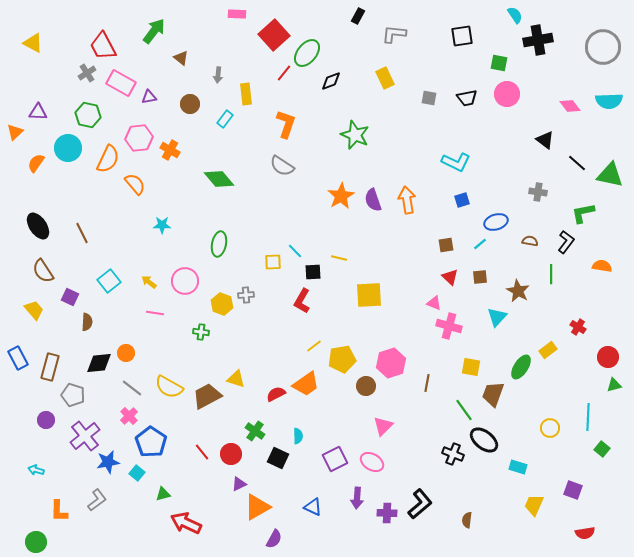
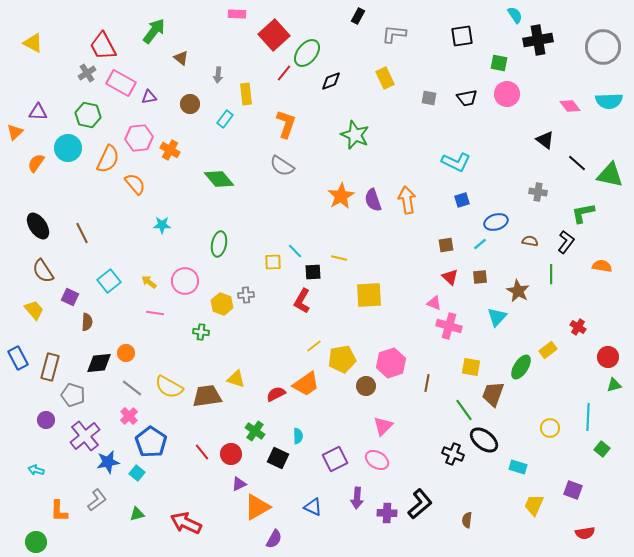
brown trapezoid at (207, 396): rotated 20 degrees clockwise
pink ellipse at (372, 462): moved 5 px right, 2 px up
green triangle at (163, 494): moved 26 px left, 20 px down
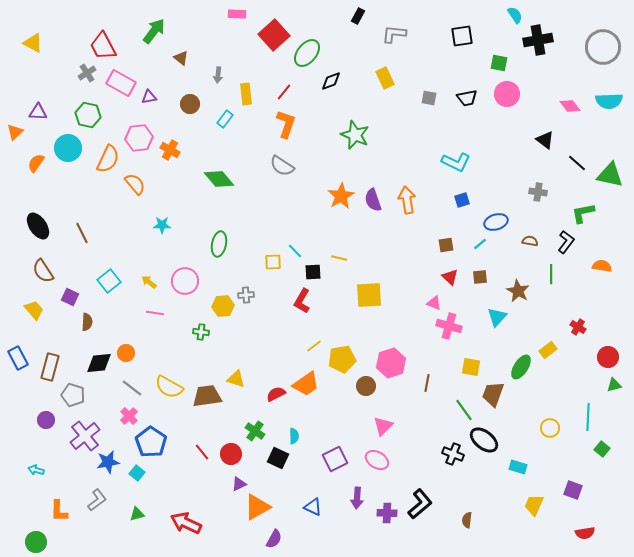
red line at (284, 73): moved 19 px down
yellow hexagon at (222, 304): moved 1 px right, 2 px down; rotated 25 degrees counterclockwise
cyan semicircle at (298, 436): moved 4 px left
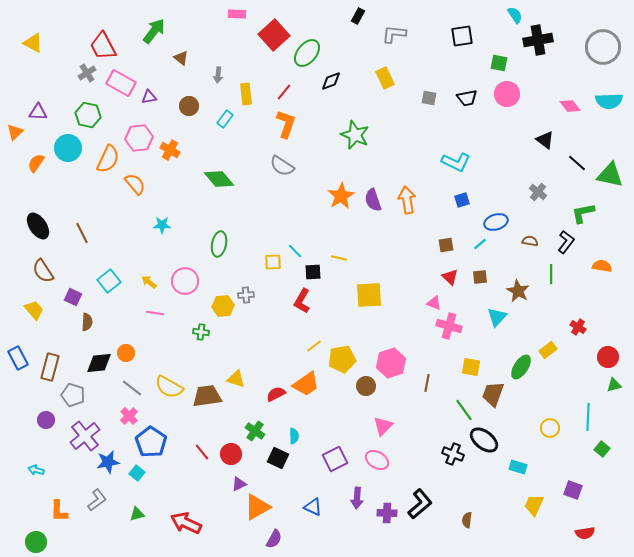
brown circle at (190, 104): moved 1 px left, 2 px down
gray cross at (538, 192): rotated 30 degrees clockwise
purple square at (70, 297): moved 3 px right
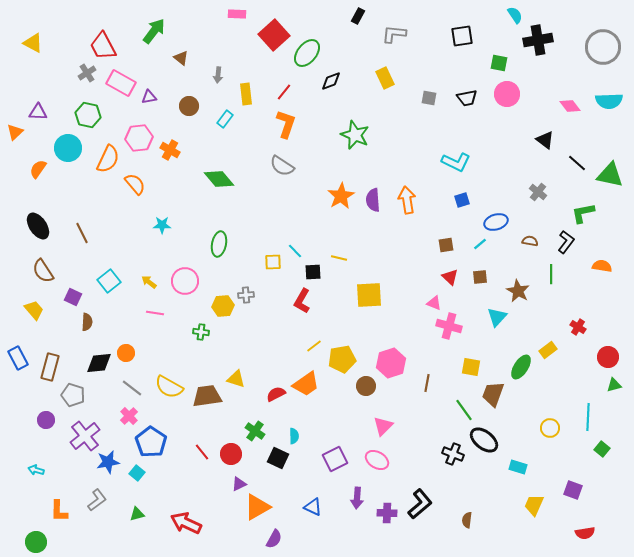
orange semicircle at (36, 163): moved 2 px right, 6 px down
purple semicircle at (373, 200): rotated 15 degrees clockwise
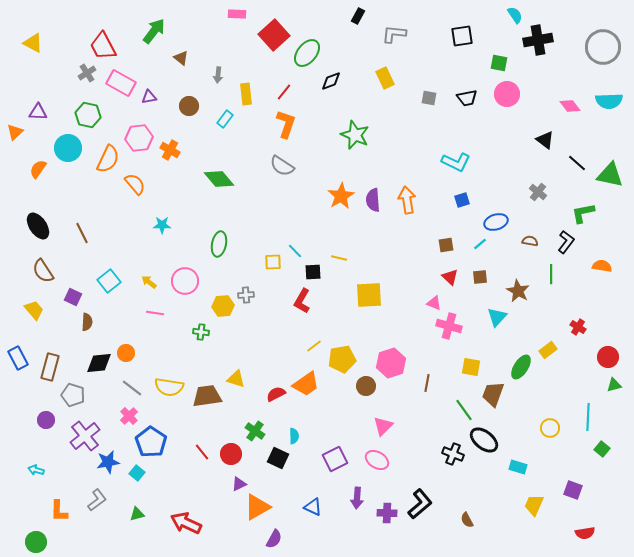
yellow semicircle at (169, 387): rotated 20 degrees counterclockwise
brown semicircle at (467, 520): rotated 35 degrees counterclockwise
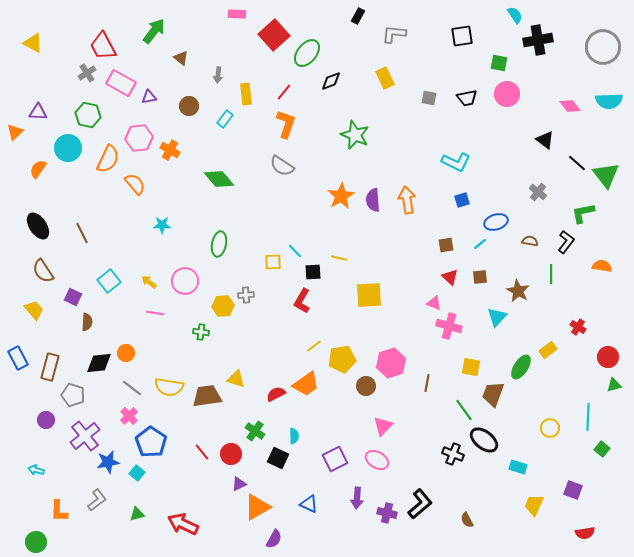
green triangle at (610, 175): moved 4 px left; rotated 40 degrees clockwise
blue triangle at (313, 507): moved 4 px left, 3 px up
purple cross at (387, 513): rotated 12 degrees clockwise
red arrow at (186, 523): moved 3 px left, 1 px down
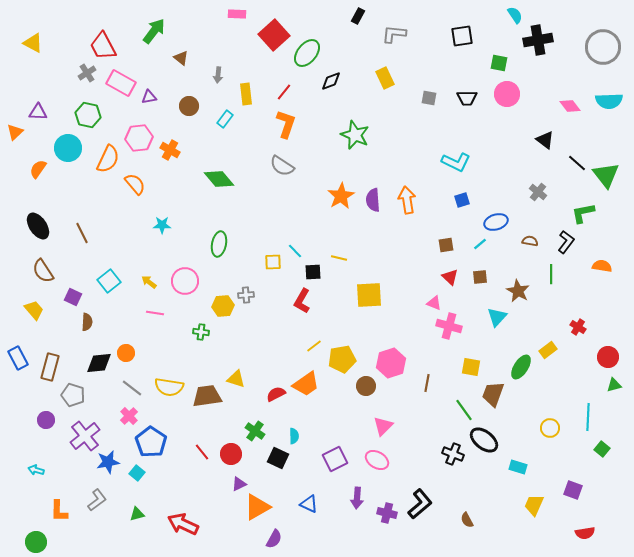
black trapezoid at (467, 98): rotated 10 degrees clockwise
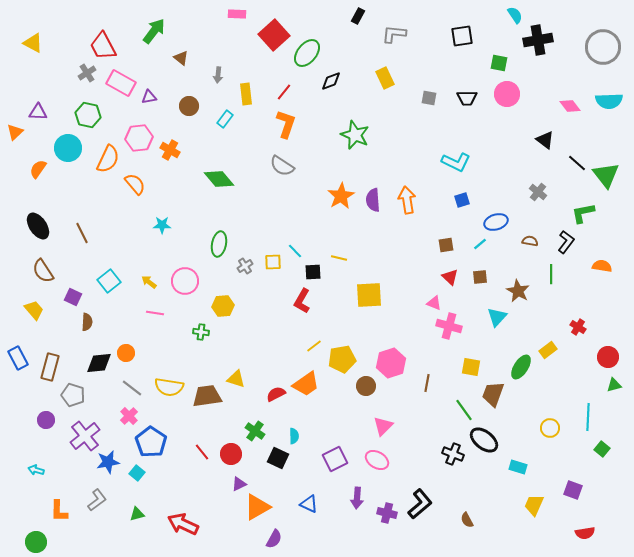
gray cross at (246, 295): moved 1 px left, 29 px up; rotated 28 degrees counterclockwise
